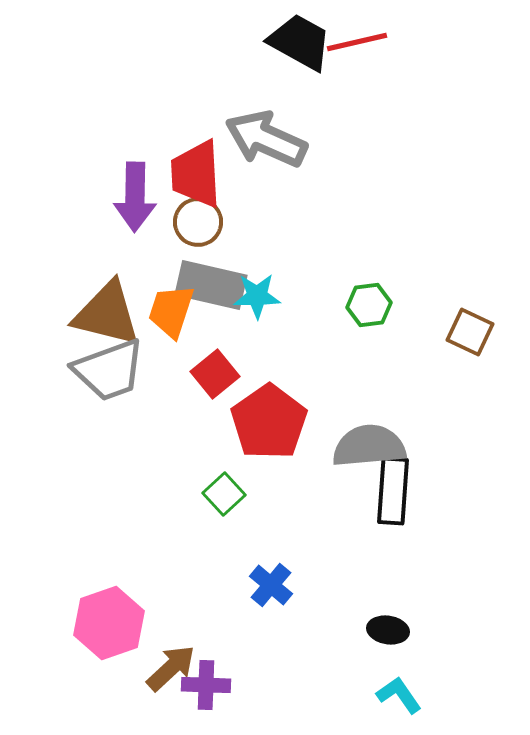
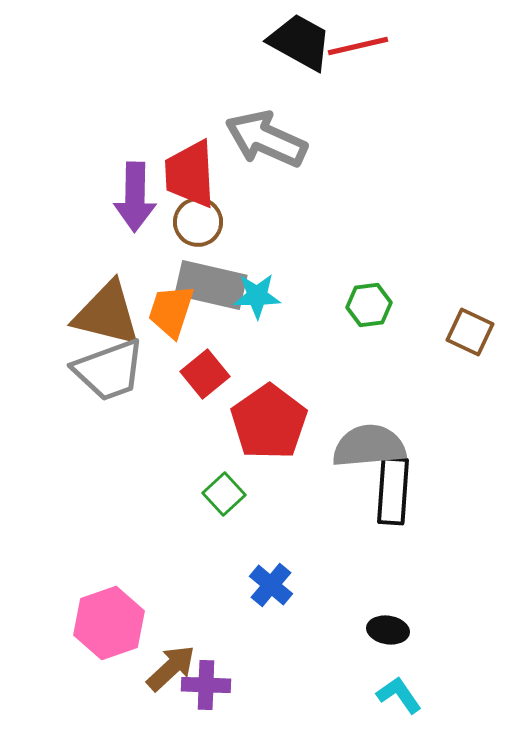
red line: moved 1 px right, 4 px down
red trapezoid: moved 6 px left
red square: moved 10 px left
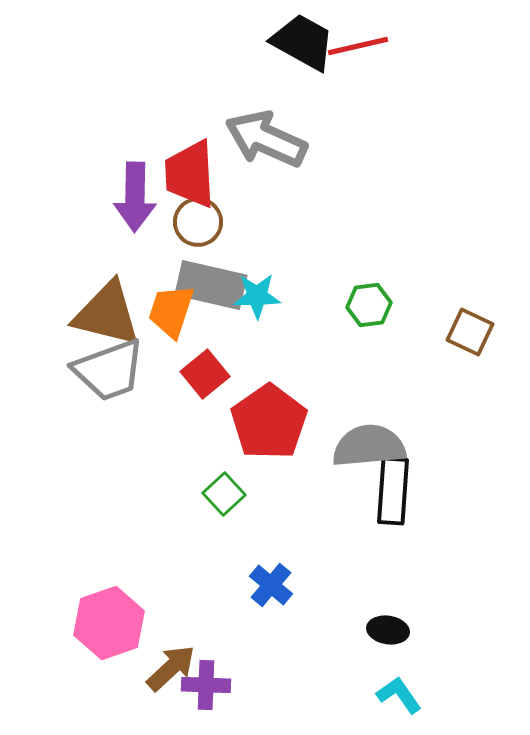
black trapezoid: moved 3 px right
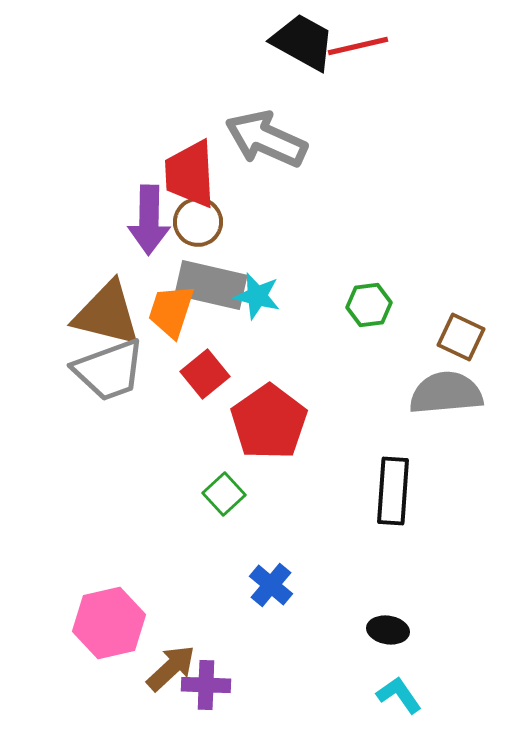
purple arrow: moved 14 px right, 23 px down
cyan star: rotated 15 degrees clockwise
brown square: moved 9 px left, 5 px down
gray semicircle: moved 77 px right, 53 px up
pink hexagon: rotated 6 degrees clockwise
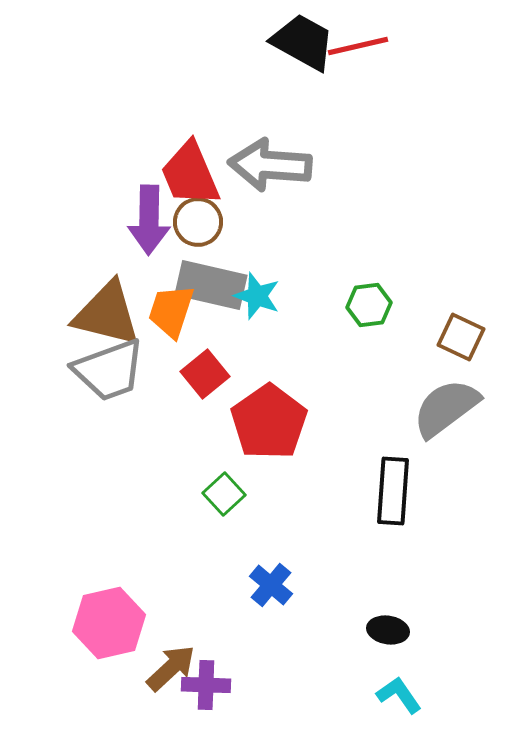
gray arrow: moved 4 px right, 26 px down; rotated 20 degrees counterclockwise
red trapezoid: rotated 20 degrees counterclockwise
cyan star: rotated 6 degrees clockwise
gray semicircle: moved 15 px down; rotated 32 degrees counterclockwise
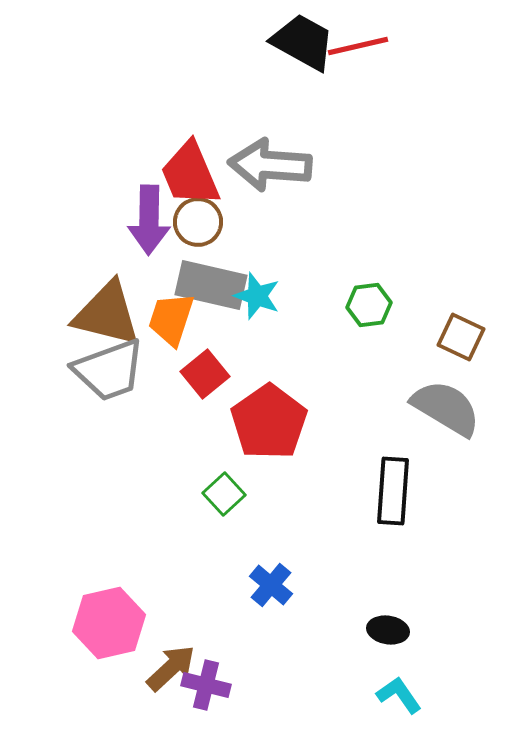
orange trapezoid: moved 8 px down
gray semicircle: rotated 68 degrees clockwise
purple cross: rotated 12 degrees clockwise
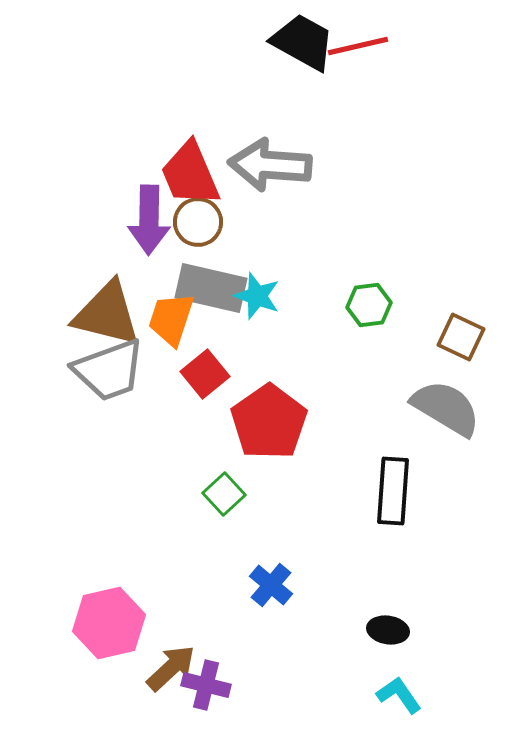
gray rectangle: moved 3 px down
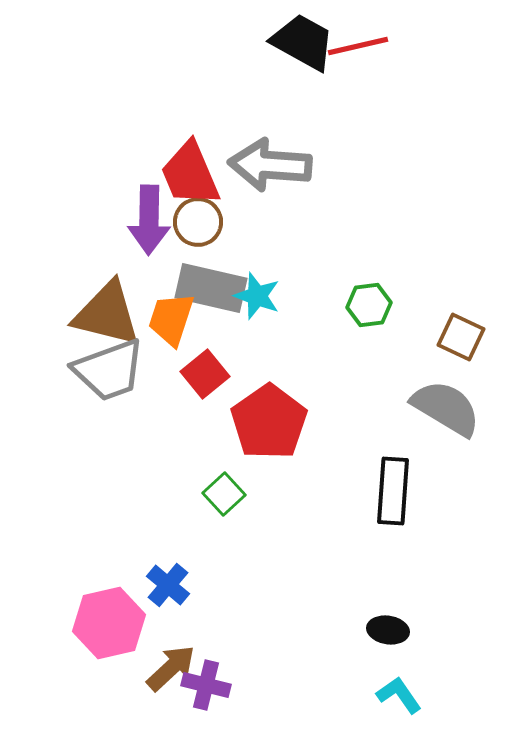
blue cross: moved 103 px left
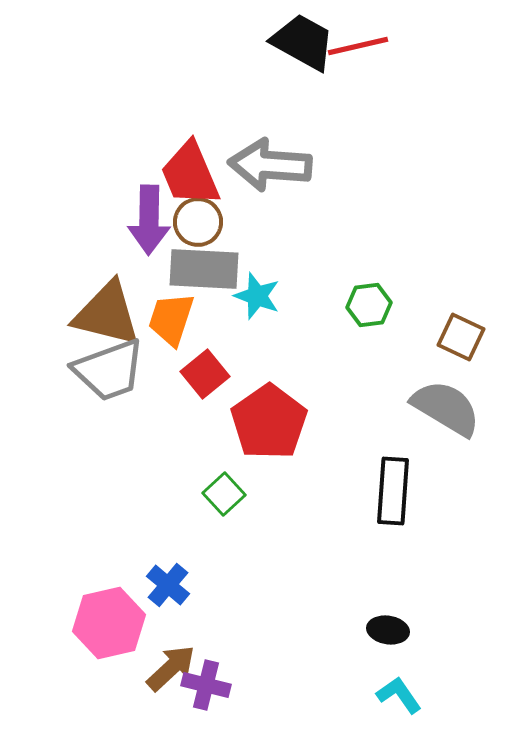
gray rectangle: moved 7 px left, 19 px up; rotated 10 degrees counterclockwise
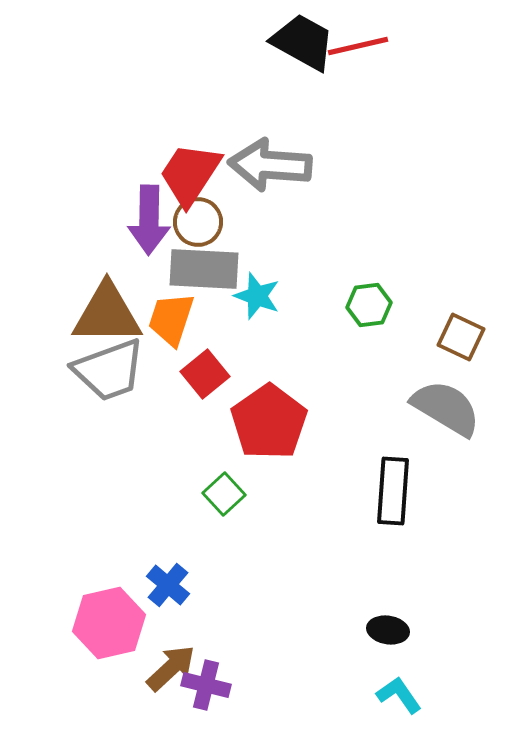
red trapezoid: rotated 56 degrees clockwise
brown triangle: rotated 14 degrees counterclockwise
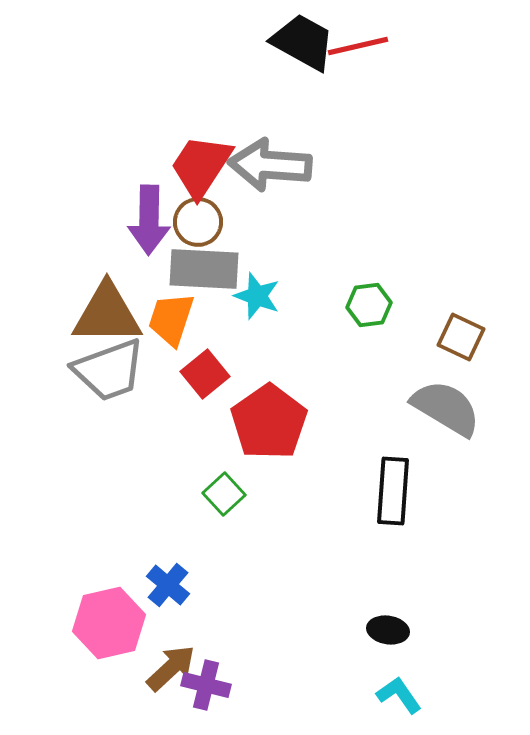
red trapezoid: moved 11 px right, 8 px up
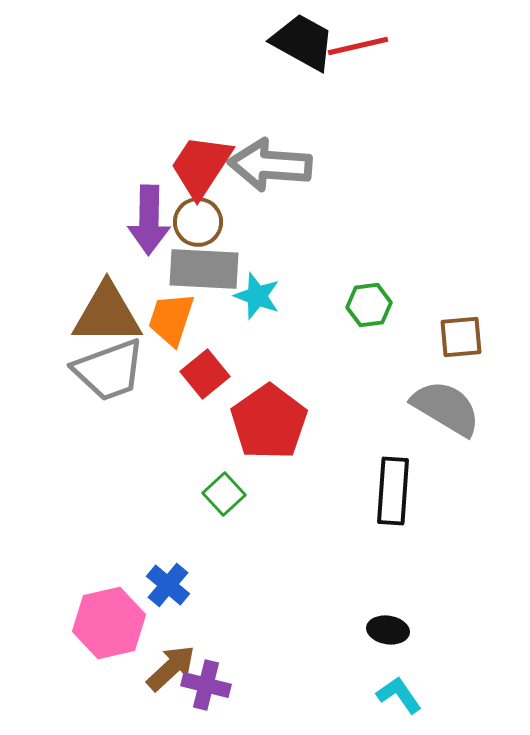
brown square: rotated 30 degrees counterclockwise
